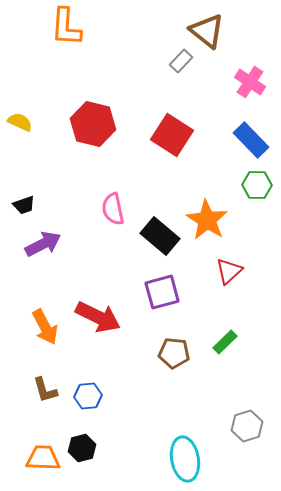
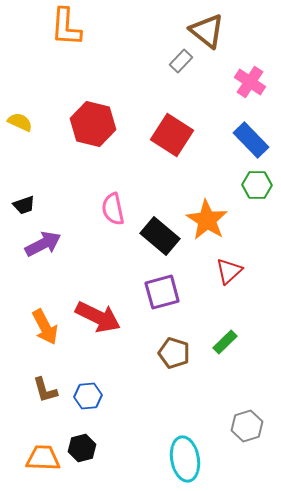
brown pentagon: rotated 12 degrees clockwise
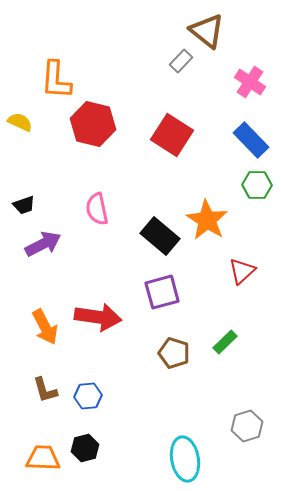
orange L-shape: moved 10 px left, 53 px down
pink semicircle: moved 16 px left
red triangle: moved 13 px right
red arrow: rotated 18 degrees counterclockwise
black hexagon: moved 3 px right
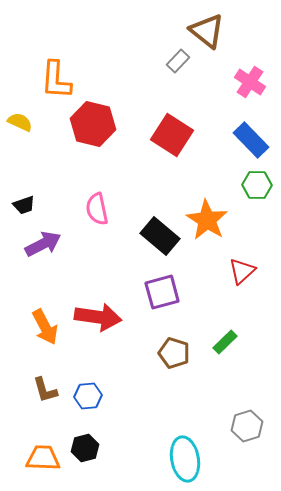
gray rectangle: moved 3 px left
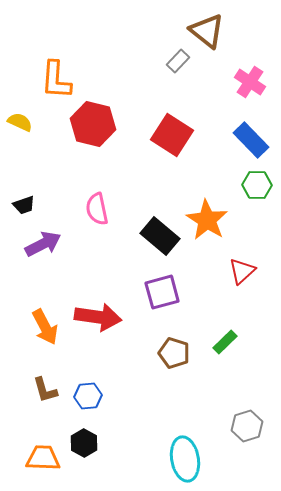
black hexagon: moved 1 px left, 5 px up; rotated 16 degrees counterclockwise
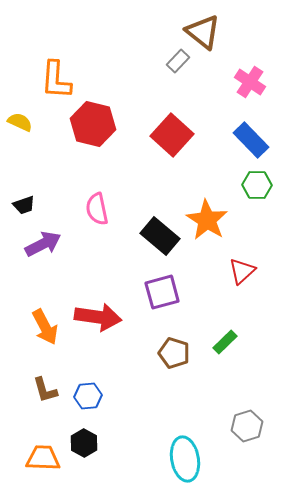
brown triangle: moved 4 px left, 1 px down
red square: rotated 9 degrees clockwise
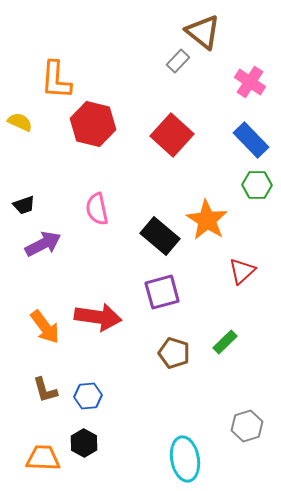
orange arrow: rotated 9 degrees counterclockwise
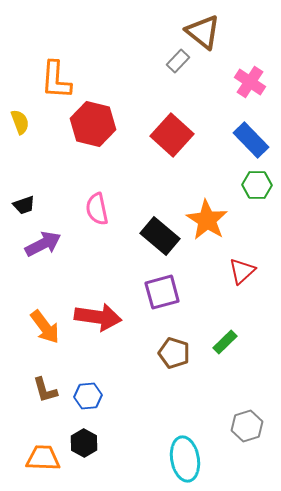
yellow semicircle: rotated 45 degrees clockwise
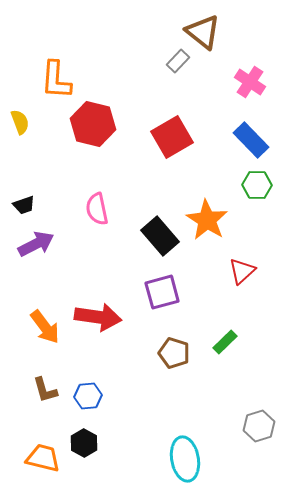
red square: moved 2 px down; rotated 18 degrees clockwise
black rectangle: rotated 9 degrees clockwise
purple arrow: moved 7 px left
gray hexagon: moved 12 px right
orange trapezoid: rotated 12 degrees clockwise
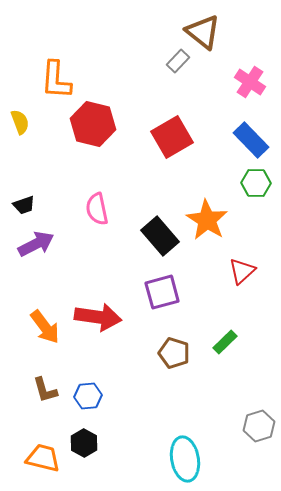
green hexagon: moved 1 px left, 2 px up
